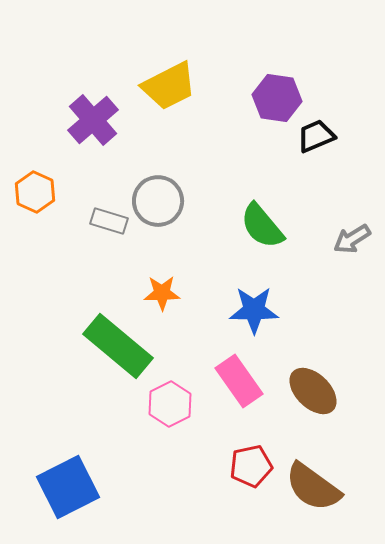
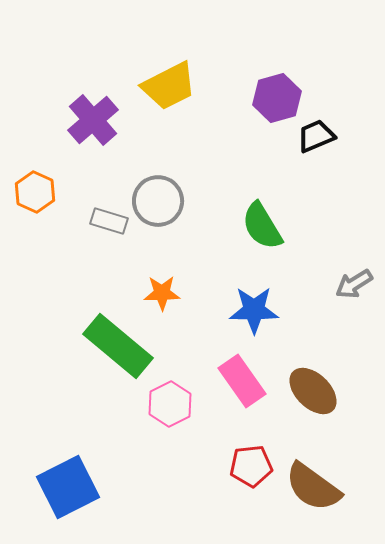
purple hexagon: rotated 24 degrees counterclockwise
green semicircle: rotated 9 degrees clockwise
gray arrow: moved 2 px right, 45 px down
pink rectangle: moved 3 px right
red pentagon: rotated 6 degrees clockwise
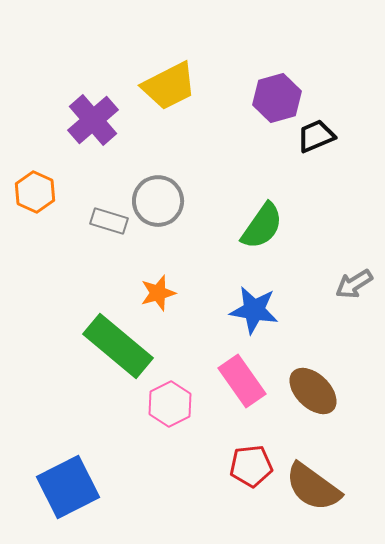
green semicircle: rotated 114 degrees counterclockwise
orange star: moved 4 px left; rotated 15 degrees counterclockwise
blue star: rotated 9 degrees clockwise
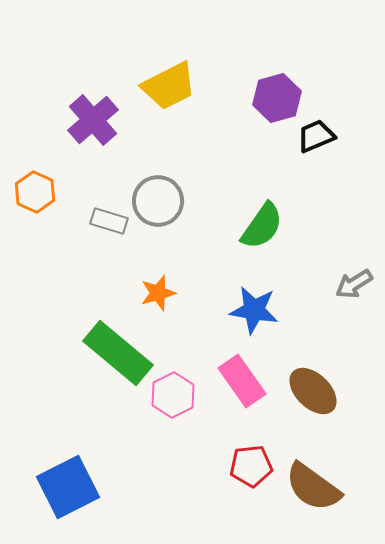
green rectangle: moved 7 px down
pink hexagon: moved 3 px right, 9 px up
